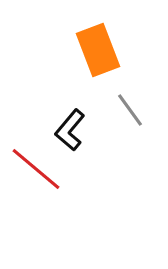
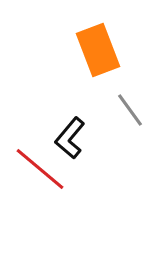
black L-shape: moved 8 px down
red line: moved 4 px right
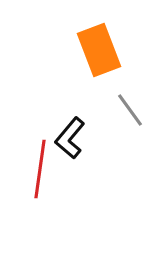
orange rectangle: moved 1 px right
red line: rotated 58 degrees clockwise
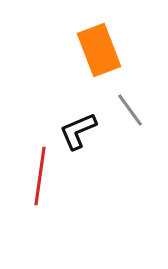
black L-shape: moved 8 px right, 7 px up; rotated 27 degrees clockwise
red line: moved 7 px down
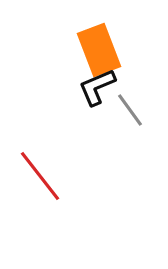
black L-shape: moved 19 px right, 44 px up
red line: rotated 46 degrees counterclockwise
